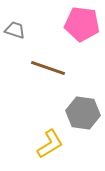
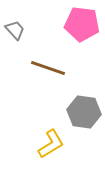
gray trapezoid: rotated 30 degrees clockwise
gray hexagon: moved 1 px right, 1 px up
yellow L-shape: moved 1 px right
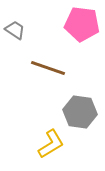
gray trapezoid: rotated 15 degrees counterclockwise
gray hexagon: moved 4 px left
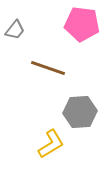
gray trapezoid: rotated 95 degrees clockwise
gray hexagon: rotated 12 degrees counterclockwise
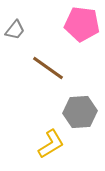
brown line: rotated 16 degrees clockwise
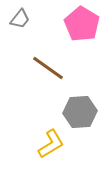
pink pentagon: rotated 24 degrees clockwise
gray trapezoid: moved 5 px right, 11 px up
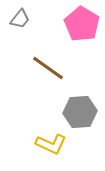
yellow L-shape: rotated 56 degrees clockwise
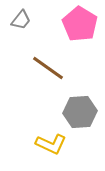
gray trapezoid: moved 1 px right, 1 px down
pink pentagon: moved 2 px left
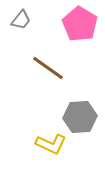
gray hexagon: moved 5 px down
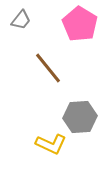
brown line: rotated 16 degrees clockwise
